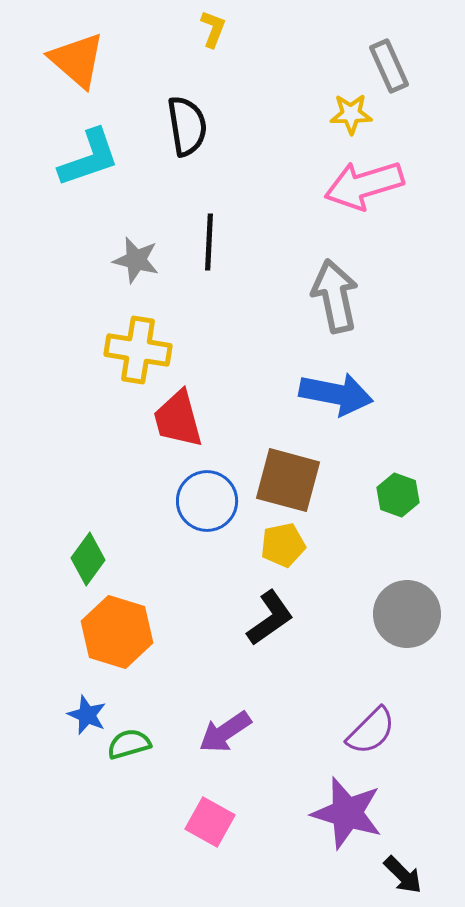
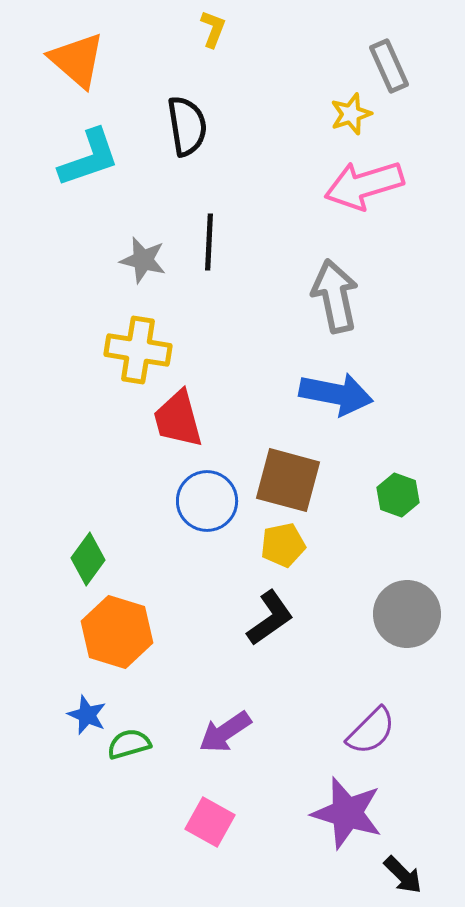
yellow star: rotated 18 degrees counterclockwise
gray star: moved 7 px right
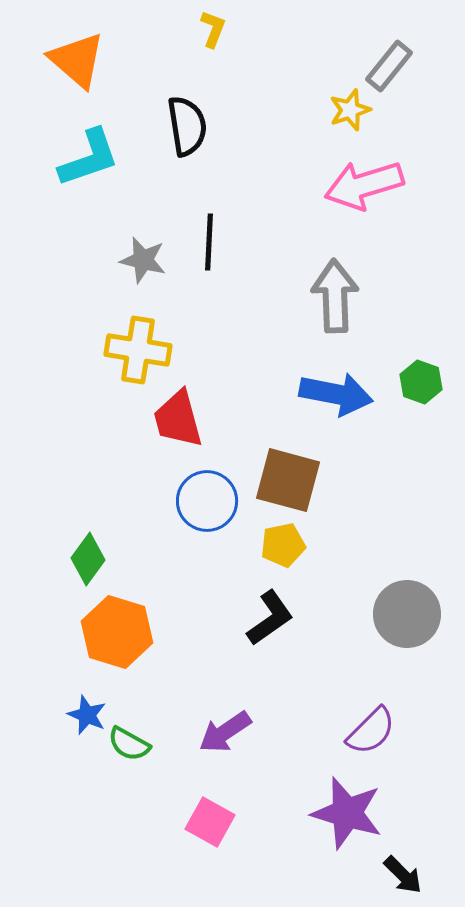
gray rectangle: rotated 63 degrees clockwise
yellow star: moved 1 px left, 4 px up
gray arrow: rotated 10 degrees clockwise
green hexagon: moved 23 px right, 113 px up
green semicircle: rotated 135 degrees counterclockwise
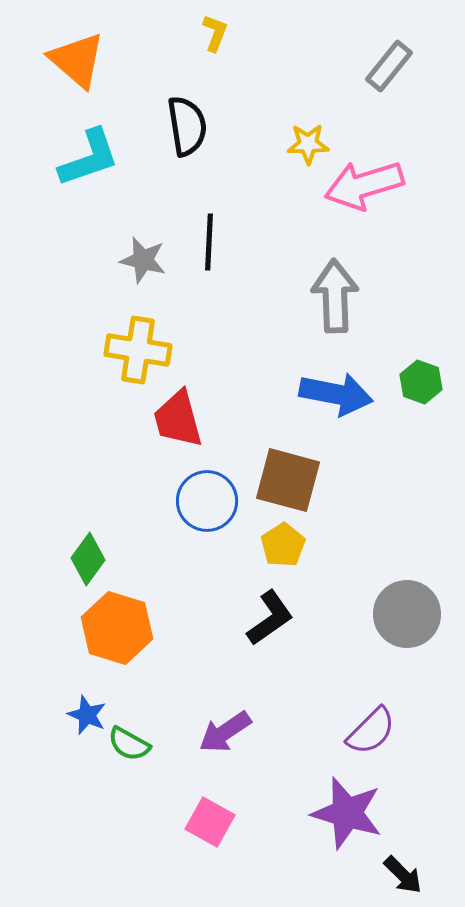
yellow L-shape: moved 2 px right, 4 px down
yellow star: moved 42 px left, 34 px down; rotated 18 degrees clockwise
yellow pentagon: rotated 21 degrees counterclockwise
orange hexagon: moved 4 px up
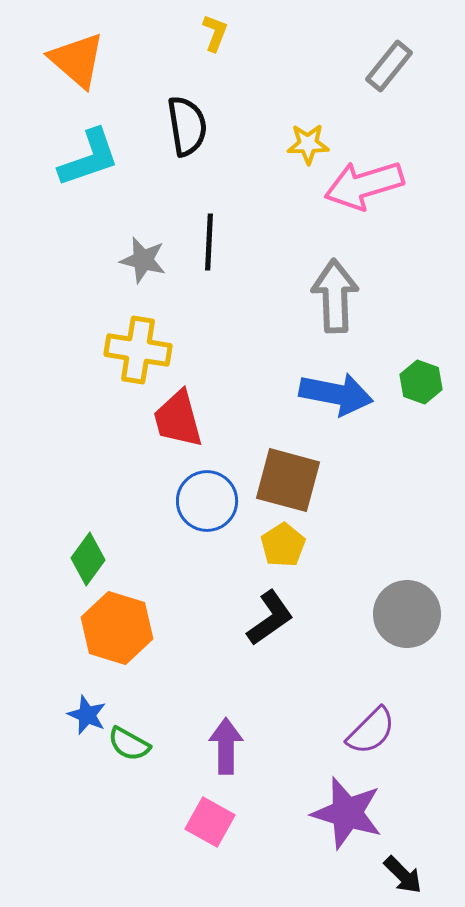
purple arrow: moved 1 px right, 14 px down; rotated 124 degrees clockwise
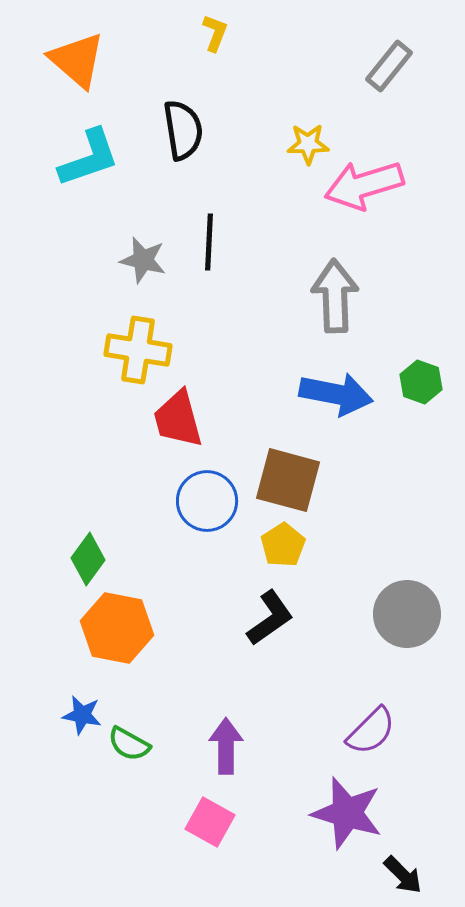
black semicircle: moved 4 px left, 4 px down
orange hexagon: rotated 6 degrees counterclockwise
blue star: moved 5 px left; rotated 12 degrees counterclockwise
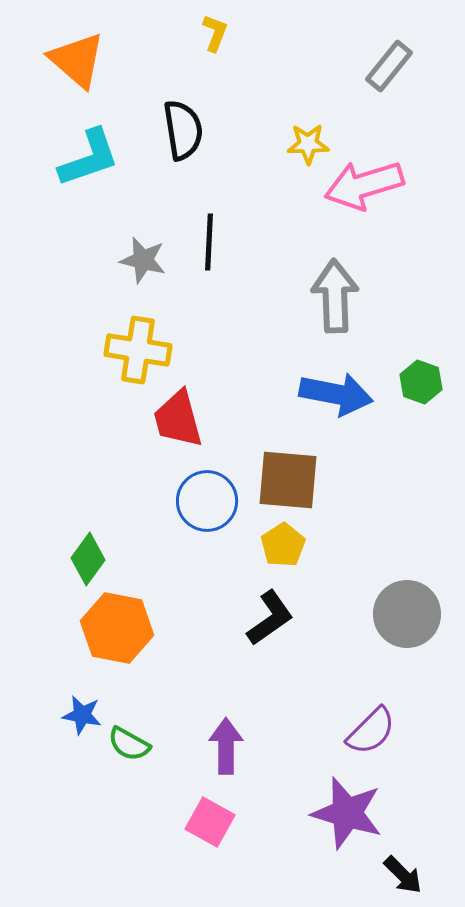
brown square: rotated 10 degrees counterclockwise
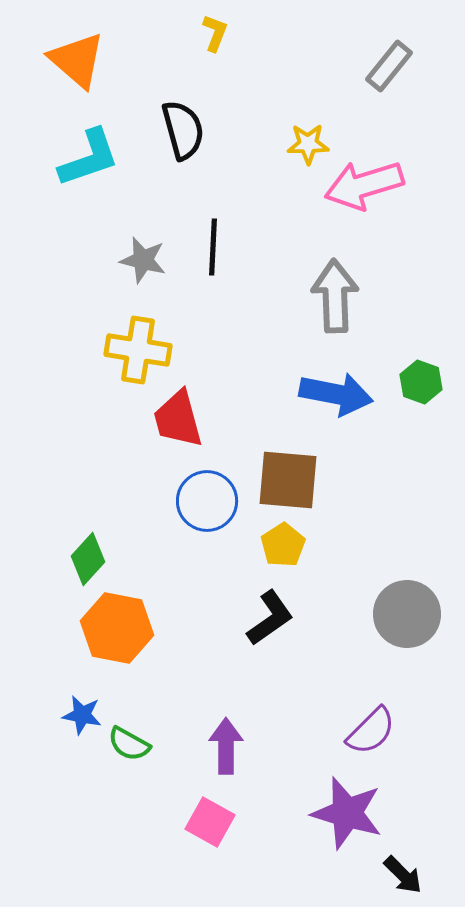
black semicircle: rotated 6 degrees counterclockwise
black line: moved 4 px right, 5 px down
green diamond: rotated 6 degrees clockwise
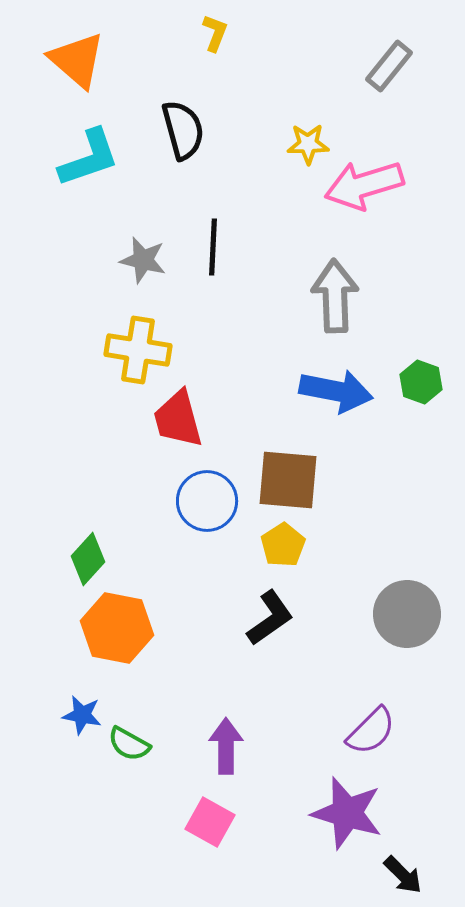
blue arrow: moved 3 px up
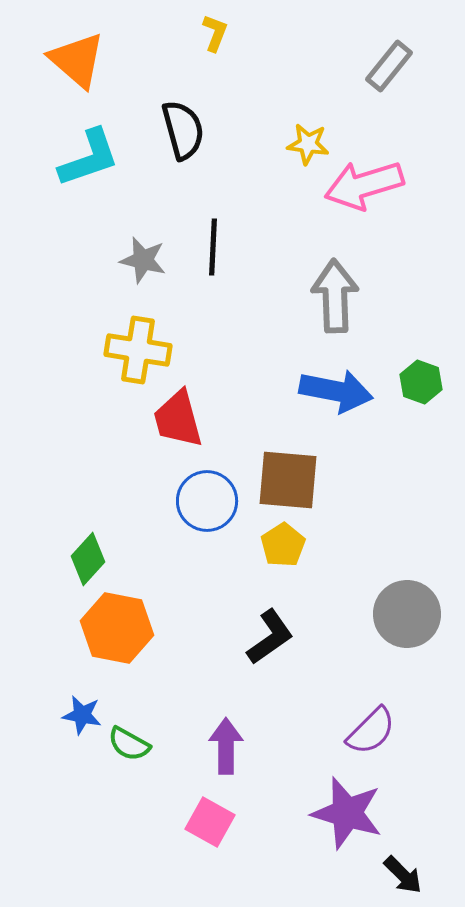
yellow star: rotated 9 degrees clockwise
black L-shape: moved 19 px down
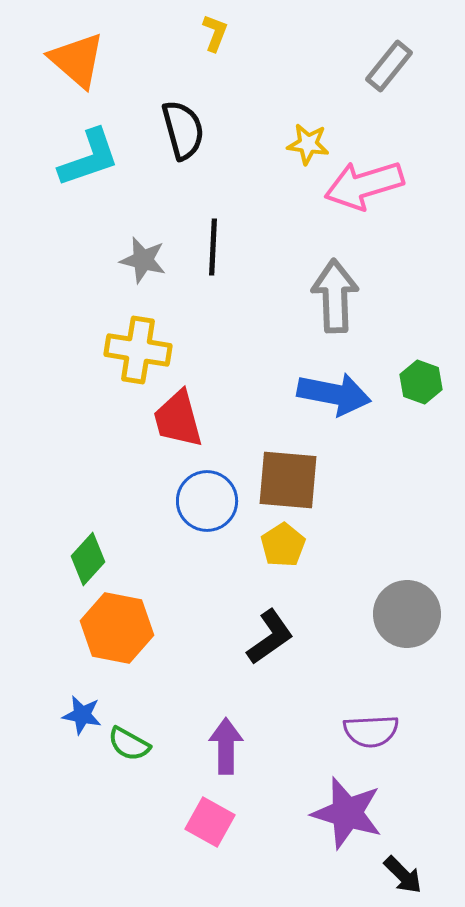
blue arrow: moved 2 px left, 3 px down
purple semicircle: rotated 42 degrees clockwise
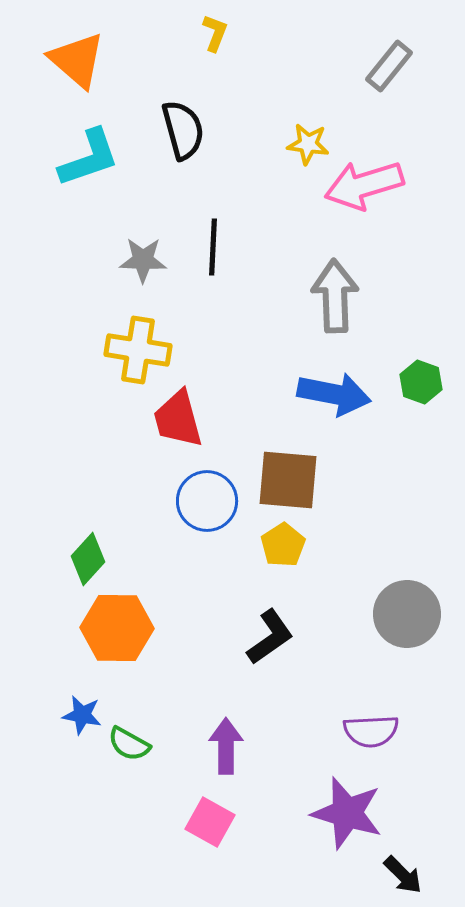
gray star: rotated 12 degrees counterclockwise
orange hexagon: rotated 10 degrees counterclockwise
